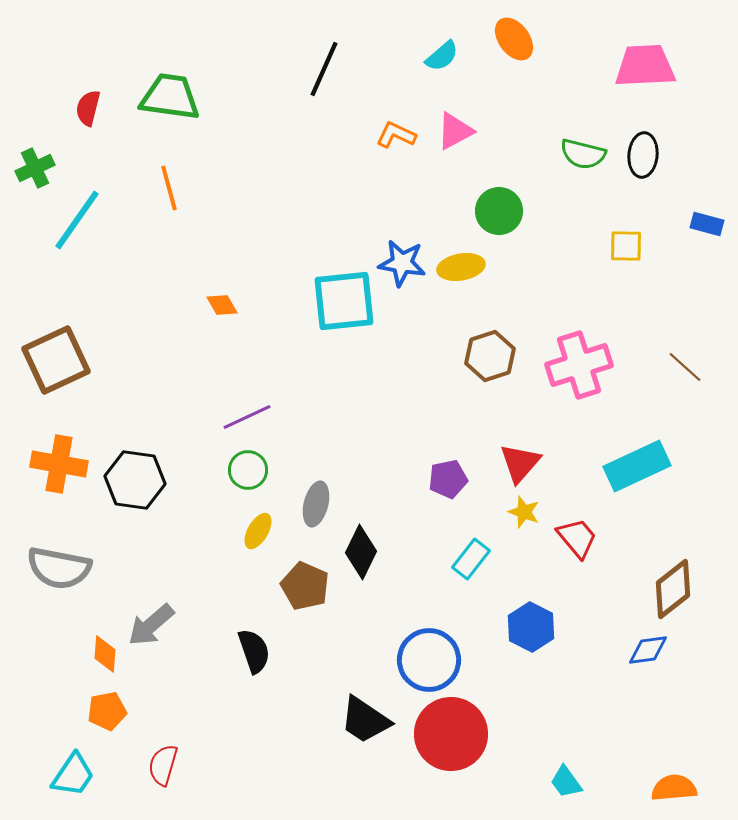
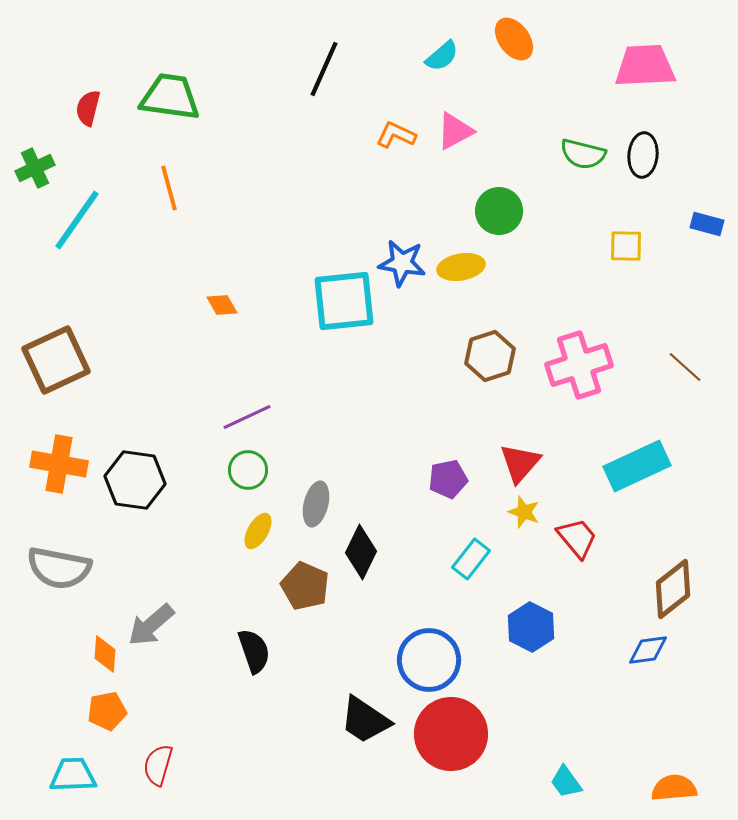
red semicircle at (163, 765): moved 5 px left
cyan trapezoid at (73, 775): rotated 126 degrees counterclockwise
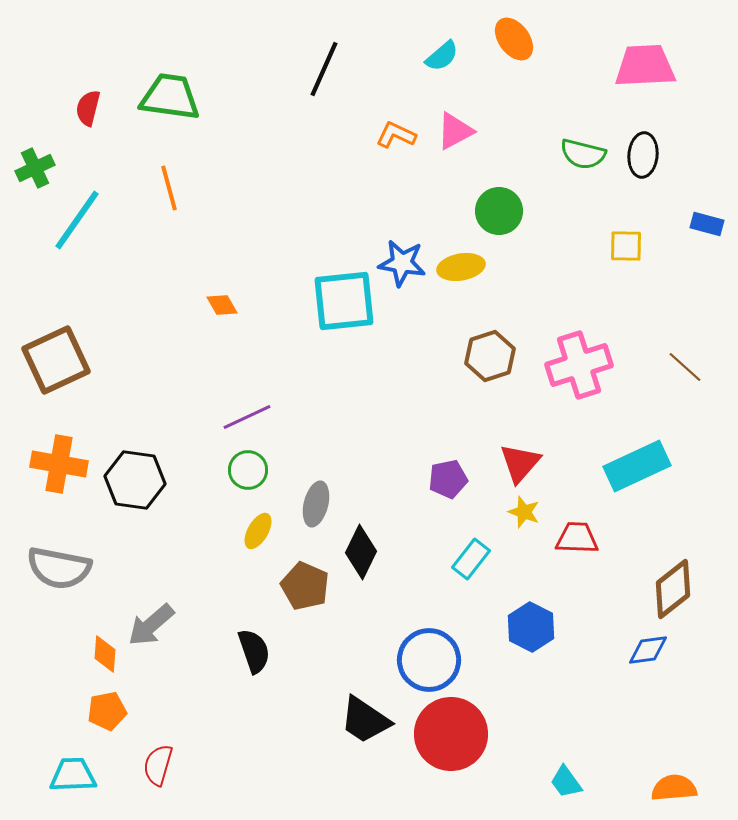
red trapezoid at (577, 538): rotated 48 degrees counterclockwise
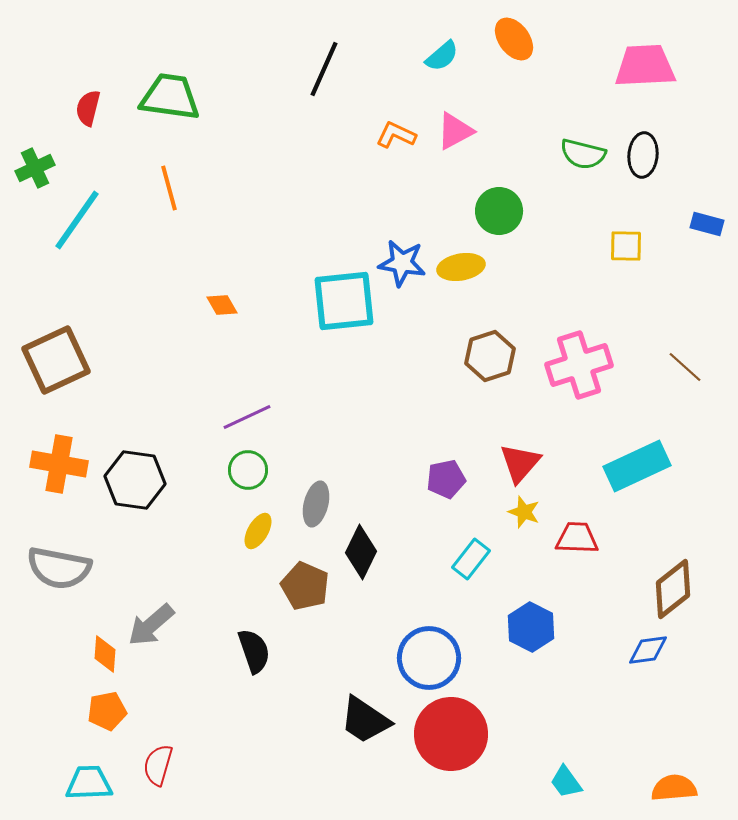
purple pentagon at (448, 479): moved 2 px left
blue circle at (429, 660): moved 2 px up
cyan trapezoid at (73, 775): moved 16 px right, 8 px down
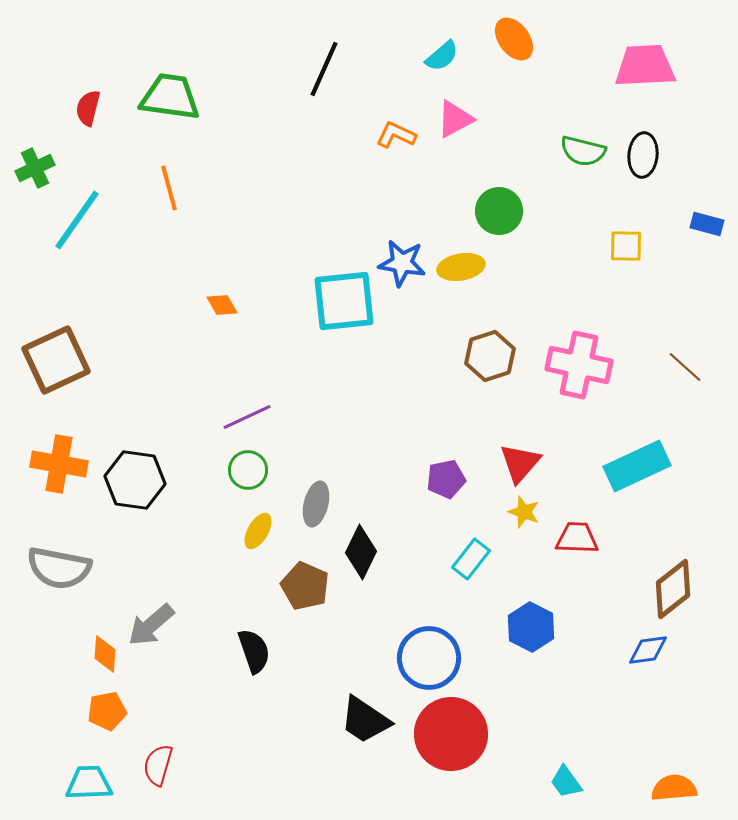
pink triangle at (455, 131): moved 12 px up
green semicircle at (583, 154): moved 3 px up
pink cross at (579, 365): rotated 30 degrees clockwise
